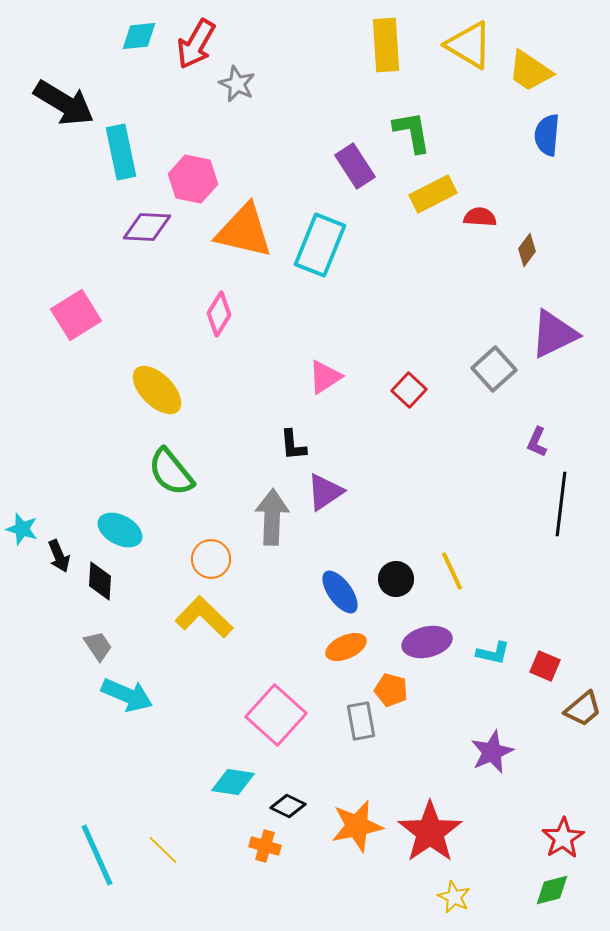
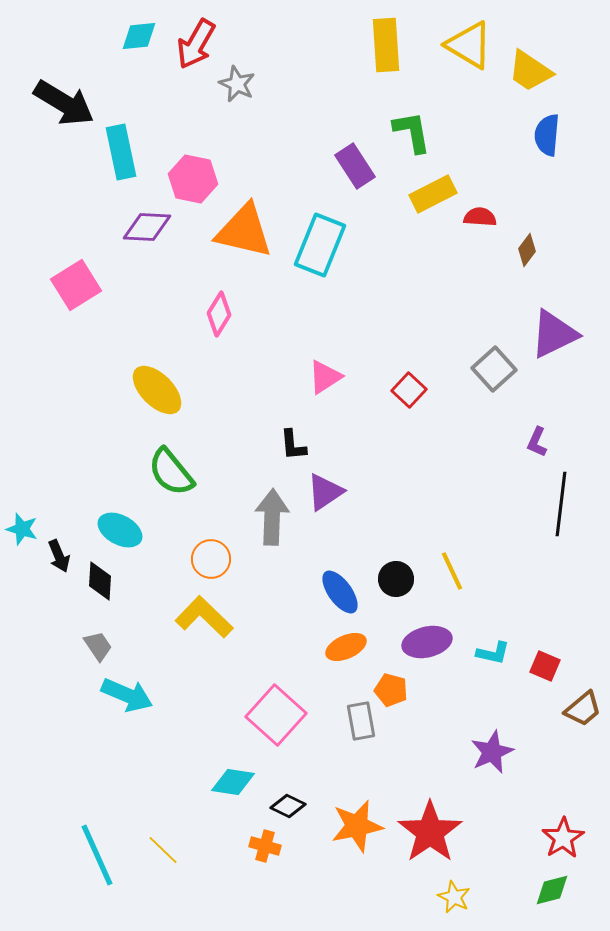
pink square at (76, 315): moved 30 px up
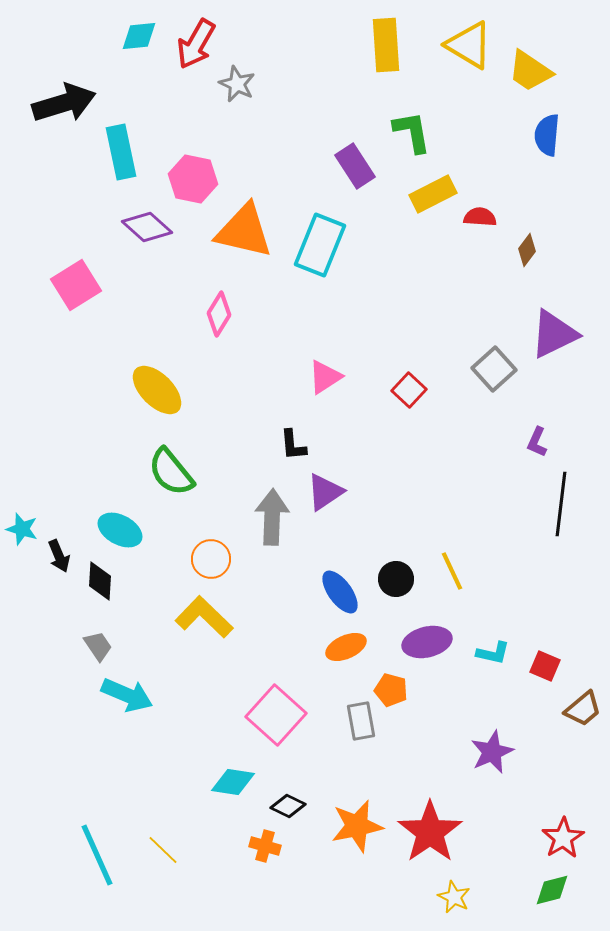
black arrow at (64, 103): rotated 48 degrees counterclockwise
purple diamond at (147, 227): rotated 39 degrees clockwise
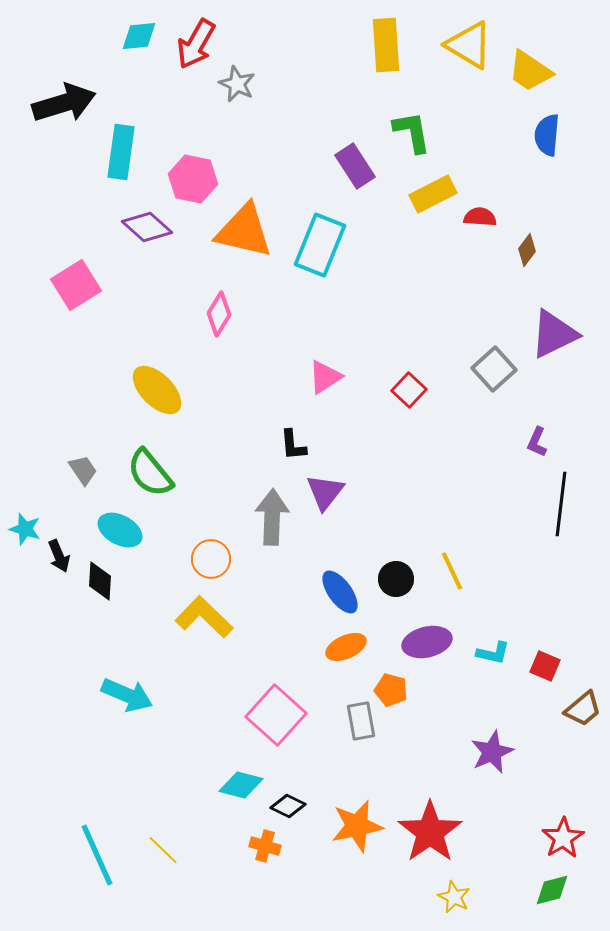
cyan rectangle at (121, 152): rotated 20 degrees clockwise
green semicircle at (171, 472): moved 21 px left, 1 px down
purple triangle at (325, 492): rotated 18 degrees counterclockwise
cyan star at (22, 529): moved 3 px right
gray trapezoid at (98, 646): moved 15 px left, 176 px up
cyan diamond at (233, 782): moved 8 px right, 3 px down; rotated 6 degrees clockwise
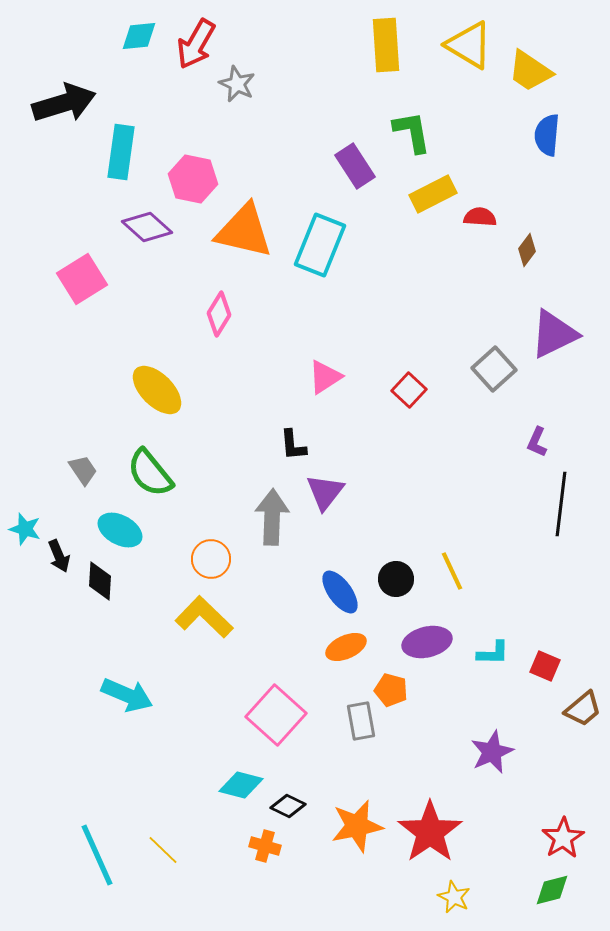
pink square at (76, 285): moved 6 px right, 6 px up
cyan L-shape at (493, 653): rotated 12 degrees counterclockwise
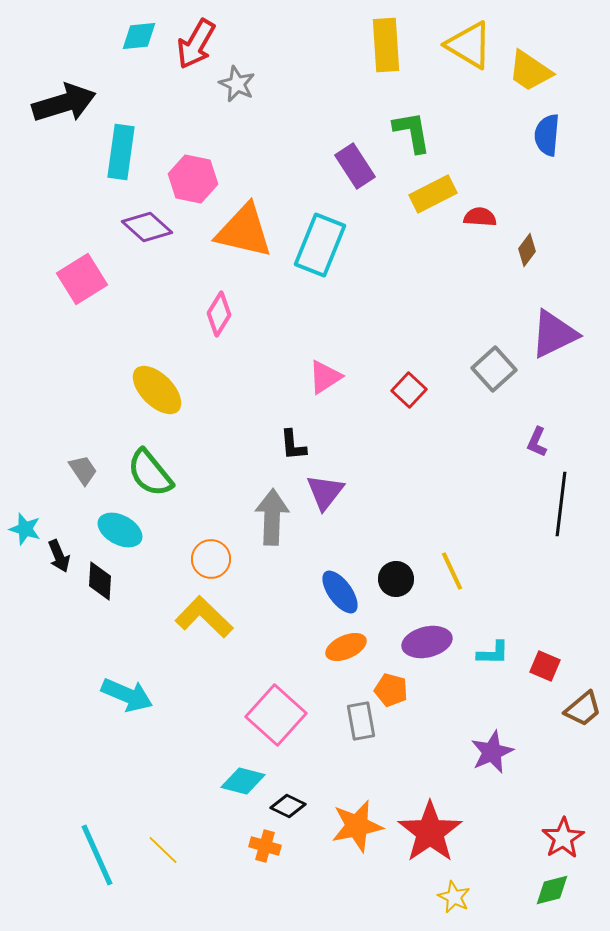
cyan diamond at (241, 785): moved 2 px right, 4 px up
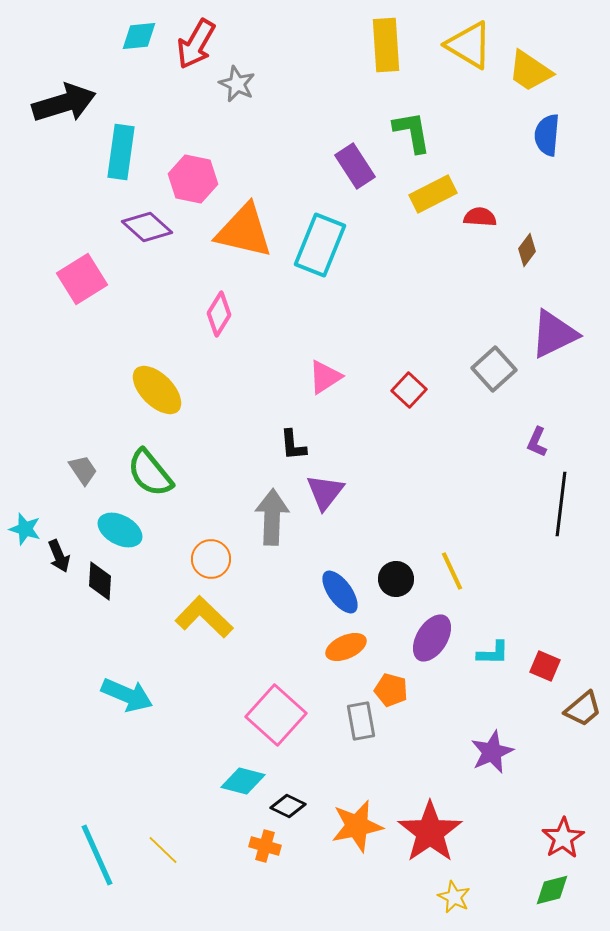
purple ellipse at (427, 642): moved 5 px right, 4 px up; rotated 45 degrees counterclockwise
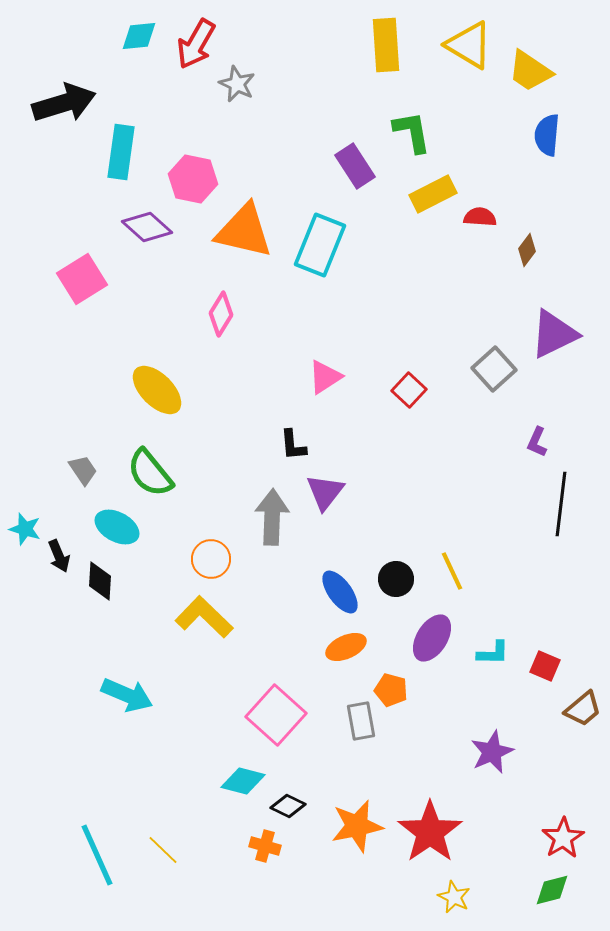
pink diamond at (219, 314): moved 2 px right
cyan ellipse at (120, 530): moved 3 px left, 3 px up
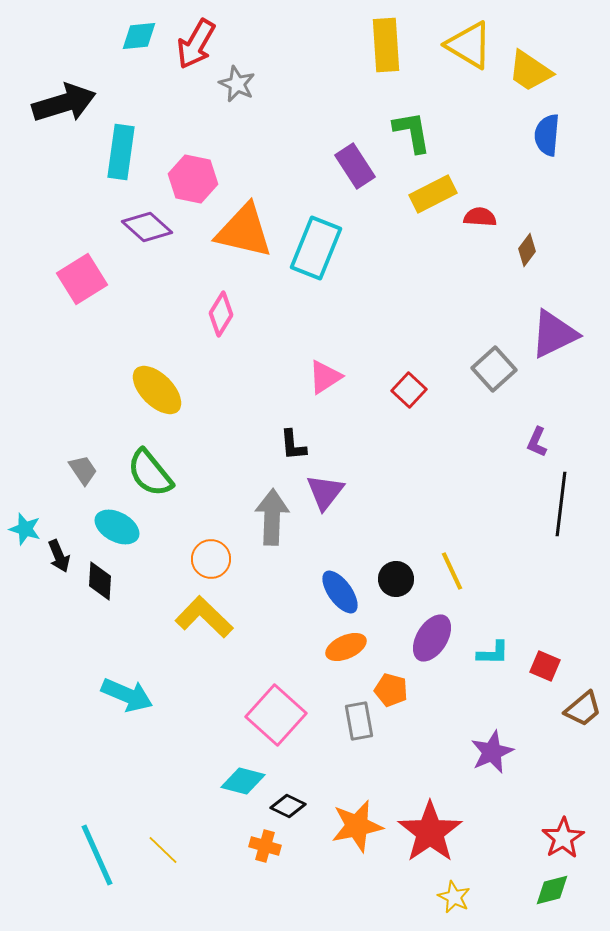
cyan rectangle at (320, 245): moved 4 px left, 3 px down
gray rectangle at (361, 721): moved 2 px left
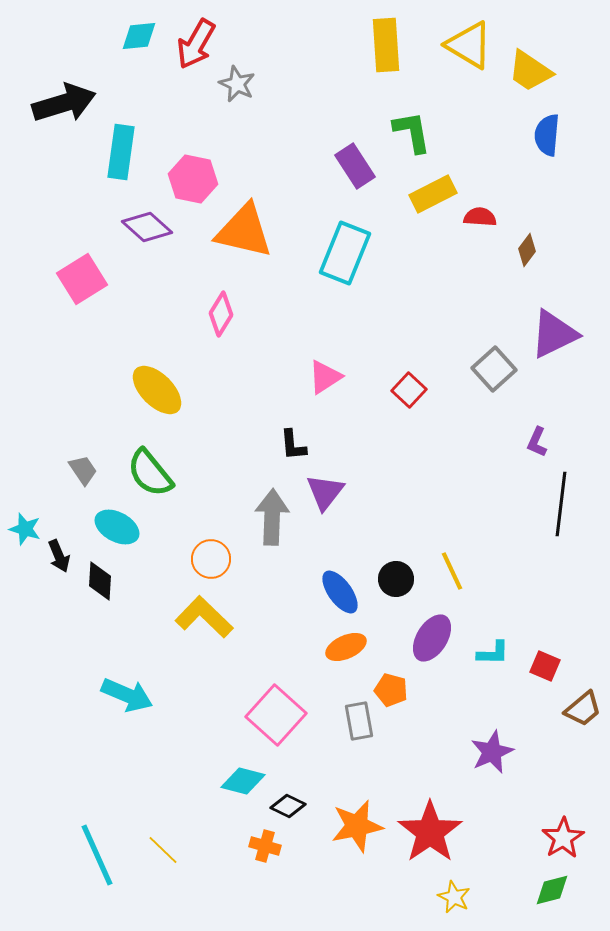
cyan rectangle at (316, 248): moved 29 px right, 5 px down
